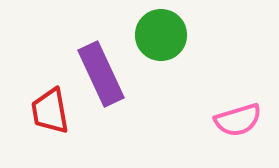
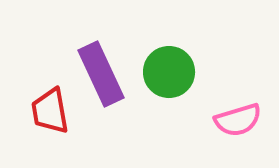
green circle: moved 8 px right, 37 px down
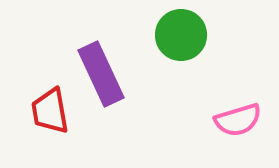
green circle: moved 12 px right, 37 px up
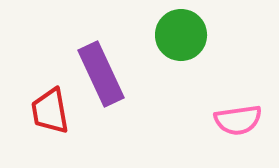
pink semicircle: rotated 9 degrees clockwise
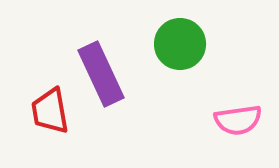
green circle: moved 1 px left, 9 px down
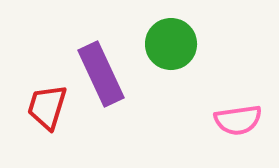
green circle: moved 9 px left
red trapezoid: moved 3 px left, 4 px up; rotated 27 degrees clockwise
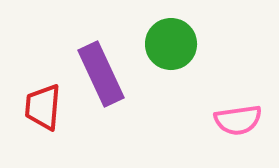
red trapezoid: moved 4 px left; rotated 12 degrees counterclockwise
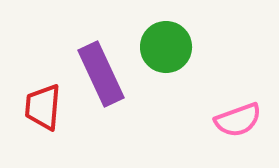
green circle: moved 5 px left, 3 px down
pink semicircle: rotated 12 degrees counterclockwise
